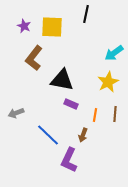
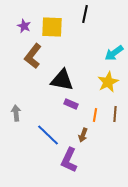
black line: moved 1 px left
brown L-shape: moved 1 px left, 2 px up
gray arrow: rotated 105 degrees clockwise
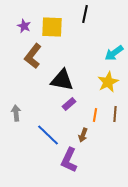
purple rectangle: moved 2 px left; rotated 64 degrees counterclockwise
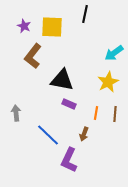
purple rectangle: rotated 64 degrees clockwise
orange line: moved 1 px right, 2 px up
brown arrow: moved 1 px right, 1 px up
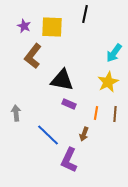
cyan arrow: rotated 18 degrees counterclockwise
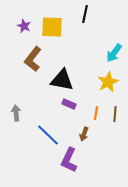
brown L-shape: moved 3 px down
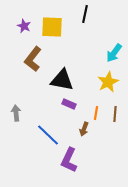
brown arrow: moved 5 px up
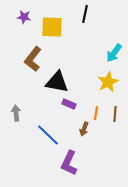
purple star: moved 9 px up; rotated 16 degrees counterclockwise
black triangle: moved 5 px left, 2 px down
purple L-shape: moved 3 px down
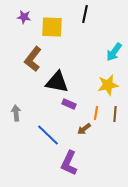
cyan arrow: moved 1 px up
yellow star: moved 3 px down; rotated 15 degrees clockwise
brown arrow: rotated 32 degrees clockwise
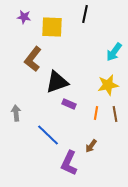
black triangle: rotated 30 degrees counterclockwise
brown line: rotated 14 degrees counterclockwise
brown arrow: moved 7 px right, 17 px down; rotated 16 degrees counterclockwise
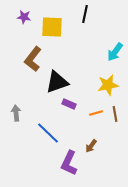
cyan arrow: moved 1 px right
orange line: rotated 64 degrees clockwise
blue line: moved 2 px up
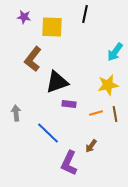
purple rectangle: rotated 16 degrees counterclockwise
